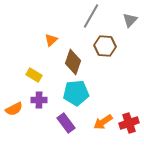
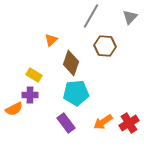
gray triangle: moved 3 px up
brown diamond: moved 2 px left, 1 px down
purple cross: moved 9 px left, 5 px up
red cross: rotated 12 degrees counterclockwise
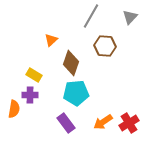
orange semicircle: rotated 54 degrees counterclockwise
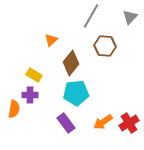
brown diamond: rotated 20 degrees clockwise
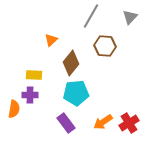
yellow rectangle: rotated 28 degrees counterclockwise
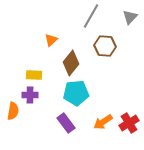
orange semicircle: moved 1 px left, 2 px down
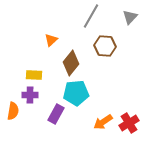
purple rectangle: moved 10 px left, 9 px up; rotated 66 degrees clockwise
